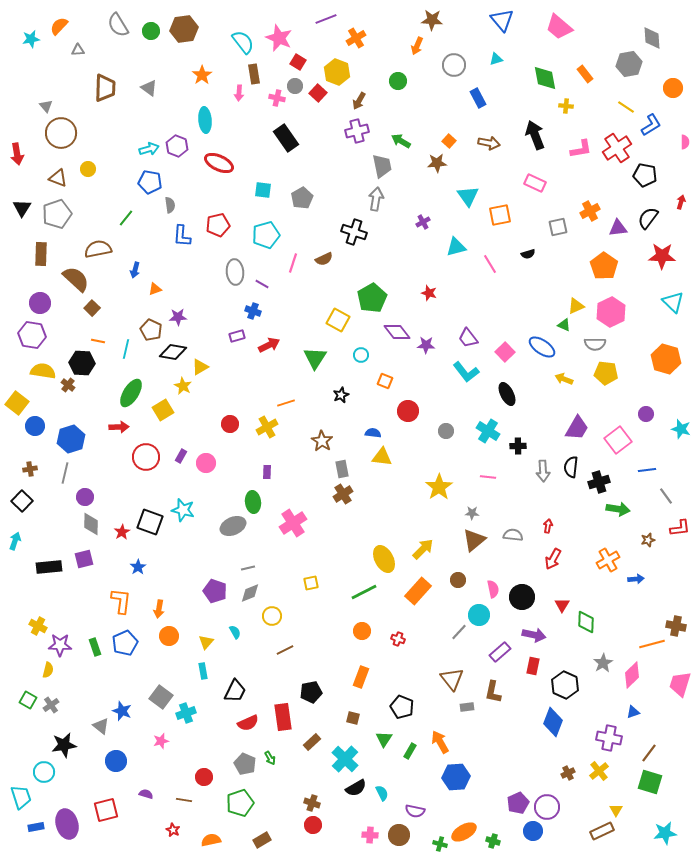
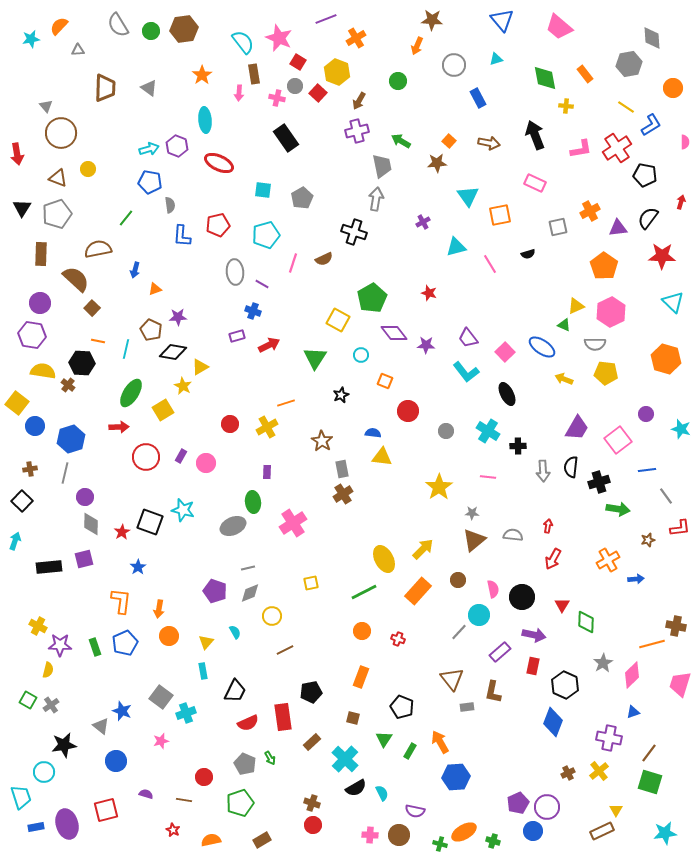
purple diamond at (397, 332): moved 3 px left, 1 px down
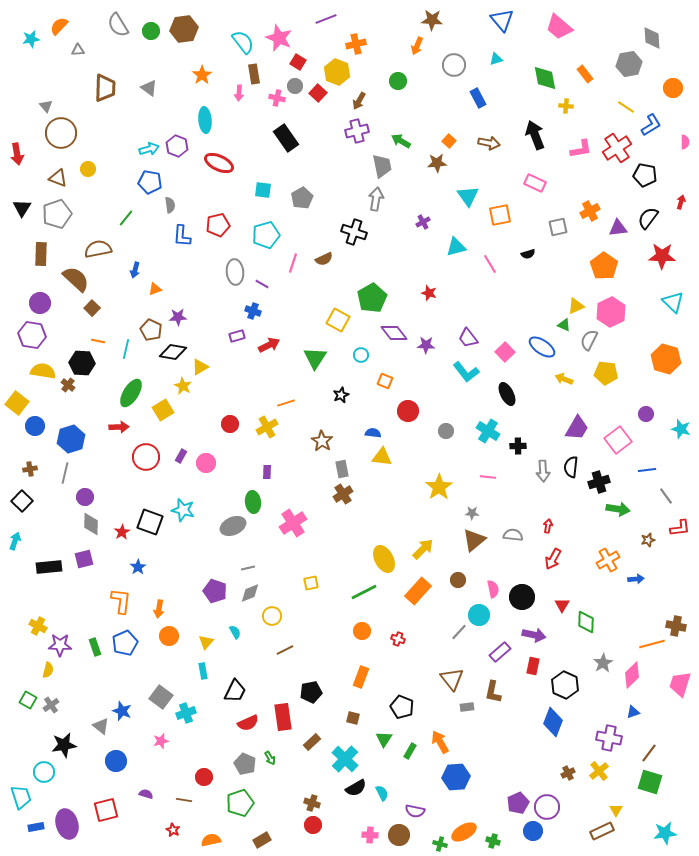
orange cross at (356, 38): moved 6 px down; rotated 18 degrees clockwise
gray semicircle at (595, 344): moved 6 px left, 4 px up; rotated 115 degrees clockwise
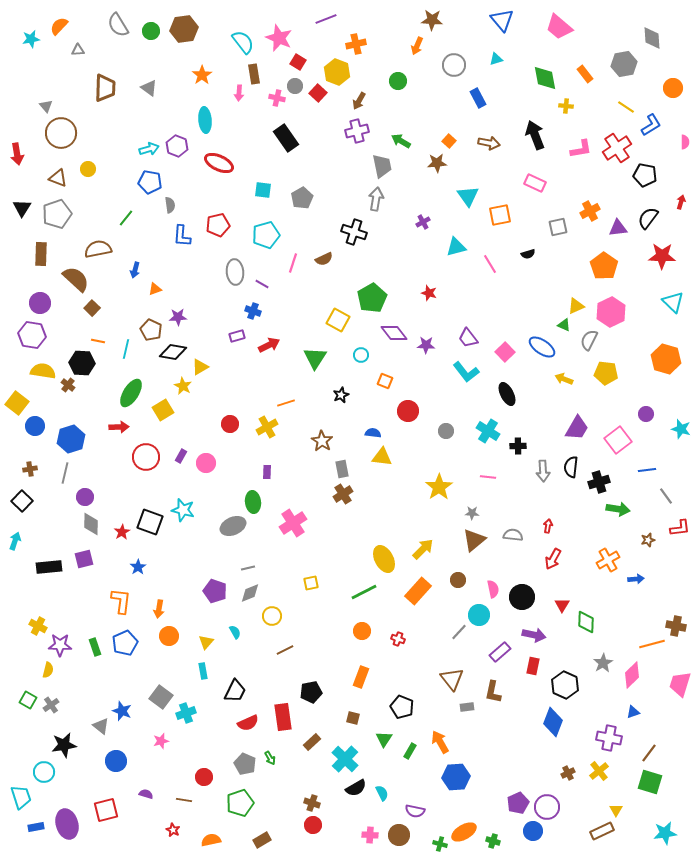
gray hexagon at (629, 64): moved 5 px left
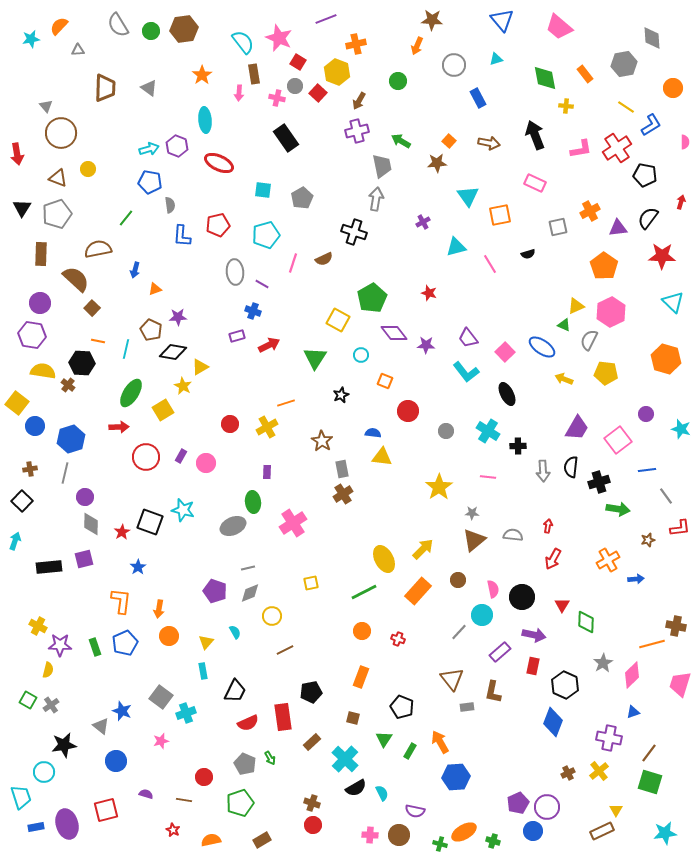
cyan circle at (479, 615): moved 3 px right
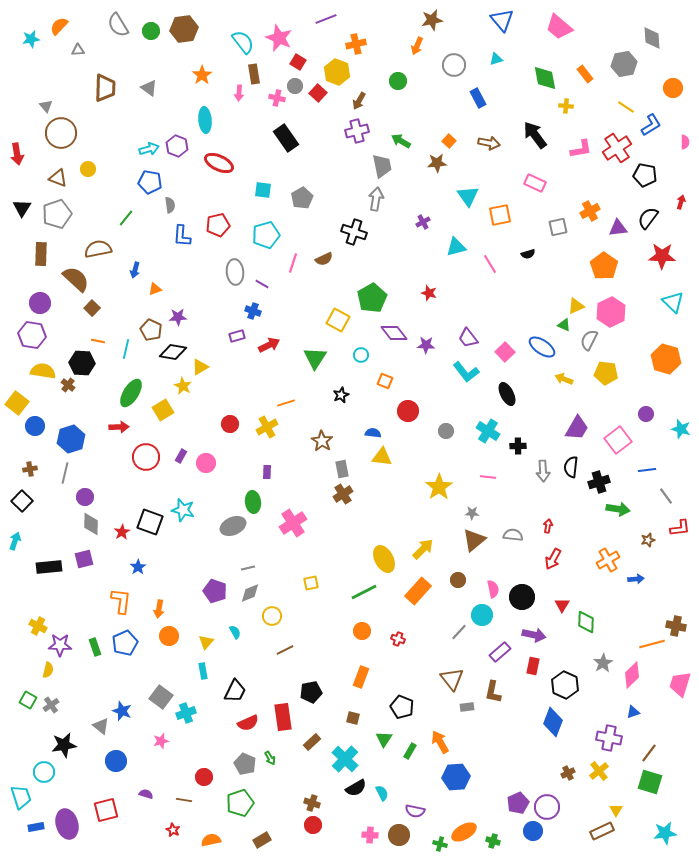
brown star at (432, 20): rotated 15 degrees counterclockwise
black arrow at (535, 135): rotated 16 degrees counterclockwise
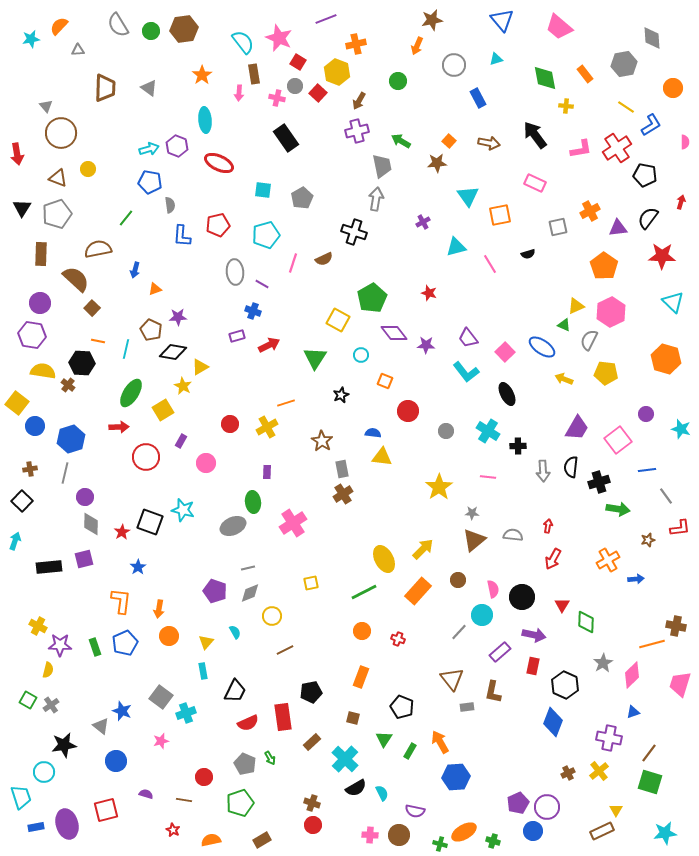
purple rectangle at (181, 456): moved 15 px up
